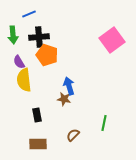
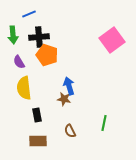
yellow semicircle: moved 8 px down
brown semicircle: moved 3 px left, 4 px up; rotated 72 degrees counterclockwise
brown rectangle: moved 3 px up
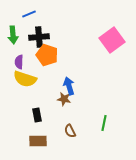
purple semicircle: rotated 32 degrees clockwise
yellow semicircle: moved 1 px right, 9 px up; rotated 65 degrees counterclockwise
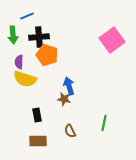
blue line: moved 2 px left, 2 px down
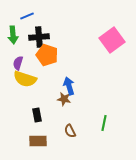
purple semicircle: moved 1 px left, 1 px down; rotated 16 degrees clockwise
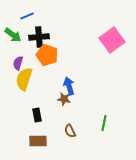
green arrow: rotated 48 degrees counterclockwise
yellow semicircle: moved 1 px left; rotated 90 degrees clockwise
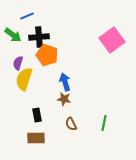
blue arrow: moved 4 px left, 4 px up
brown semicircle: moved 1 px right, 7 px up
brown rectangle: moved 2 px left, 3 px up
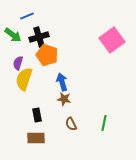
black cross: rotated 12 degrees counterclockwise
blue arrow: moved 3 px left
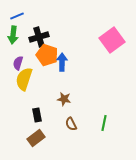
blue line: moved 10 px left
green arrow: rotated 60 degrees clockwise
blue arrow: moved 20 px up; rotated 18 degrees clockwise
brown rectangle: rotated 36 degrees counterclockwise
